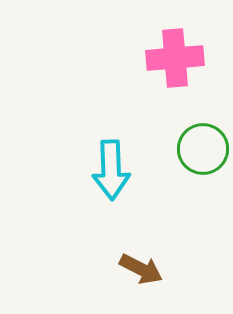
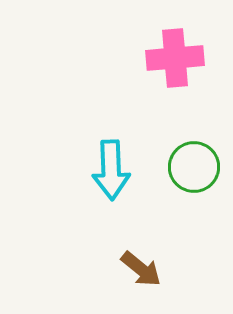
green circle: moved 9 px left, 18 px down
brown arrow: rotated 12 degrees clockwise
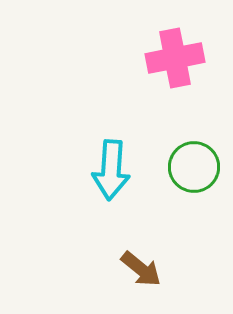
pink cross: rotated 6 degrees counterclockwise
cyan arrow: rotated 6 degrees clockwise
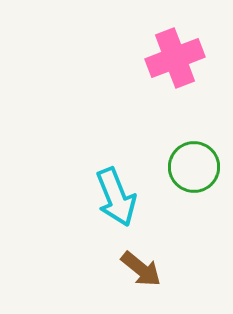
pink cross: rotated 10 degrees counterclockwise
cyan arrow: moved 5 px right, 27 px down; rotated 26 degrees counterclockwise
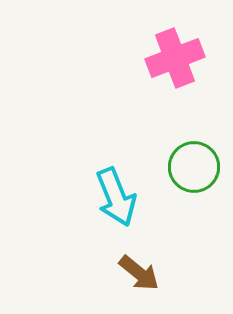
brown arrow: moved 2 px left, 4 px down
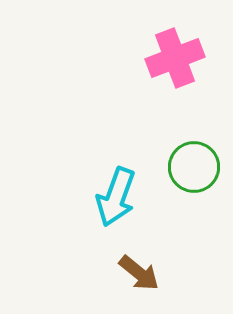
cyan arrow: rotated 42 degrees clockwise
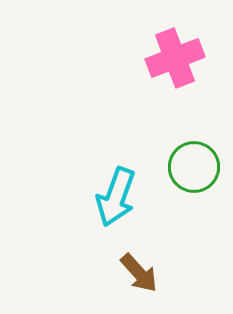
brown arrow: rotated 9 degrees clockwise
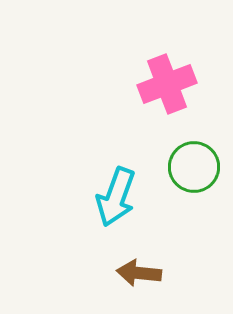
pink cross: moved 8 px left, 26 px down
brown arrow: rotated 138 degrees clockwise
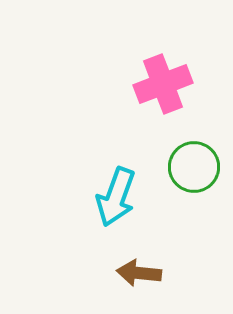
pink cross: moved 4 px left
